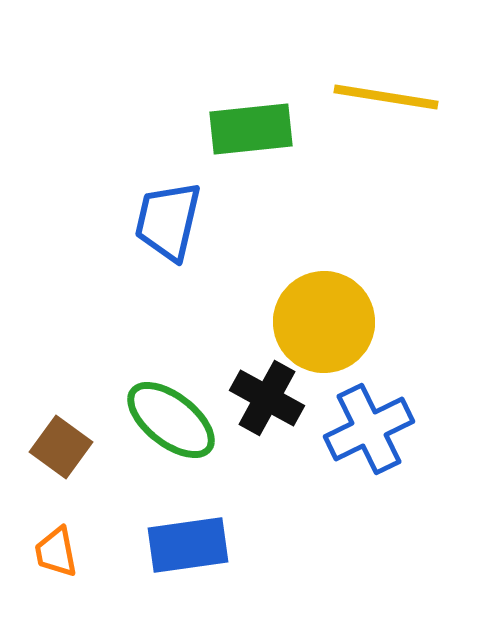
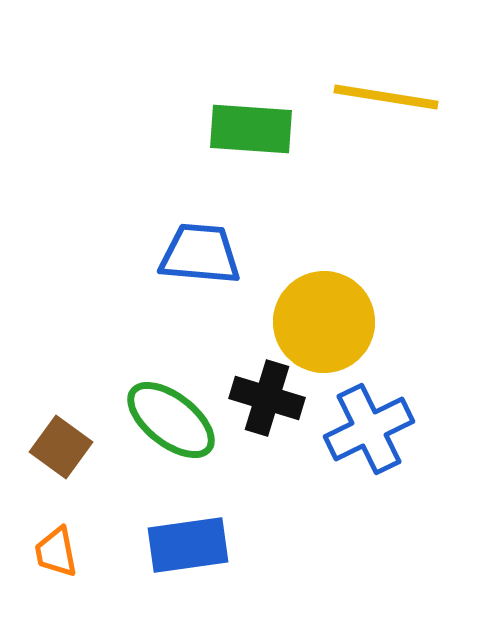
green rectangle: rotated 10 degrees clockwise
blue trapezoid: moved 32 px right, 33 px down; rotated 82 degrees clockwise
black cross: rotated 12 degrees counterclockwise
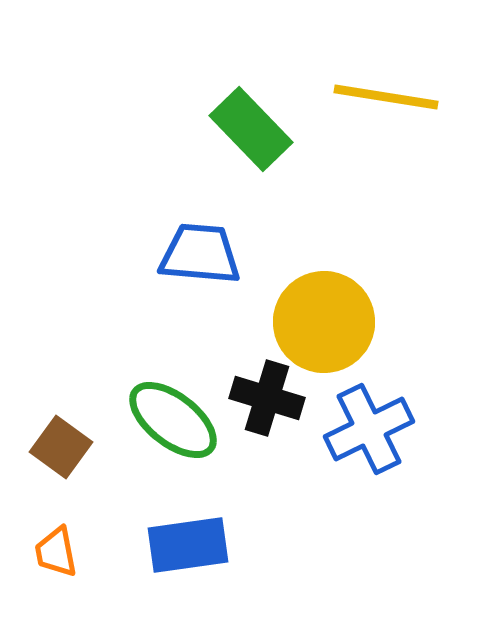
green rectangle: rotated 42 degrees clockwise
green ellipse: moved 2 px right
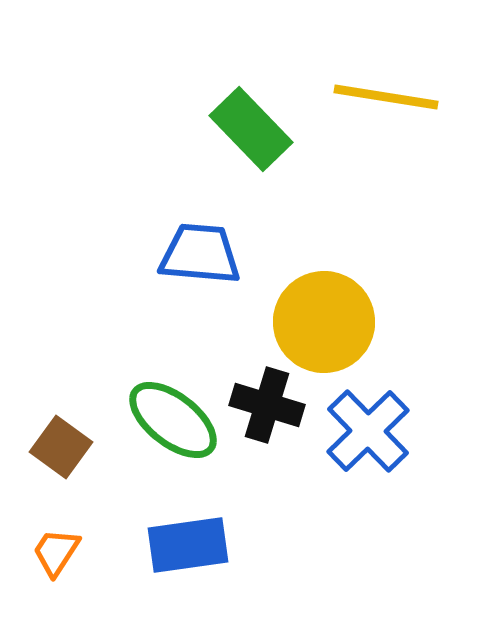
black cross: moved 7 px down
blue cross: moved 1 px left, 2 px down; rotated 18 degrees counterclockwise
orange trapezoid: rotated 44 degrees clockwise
